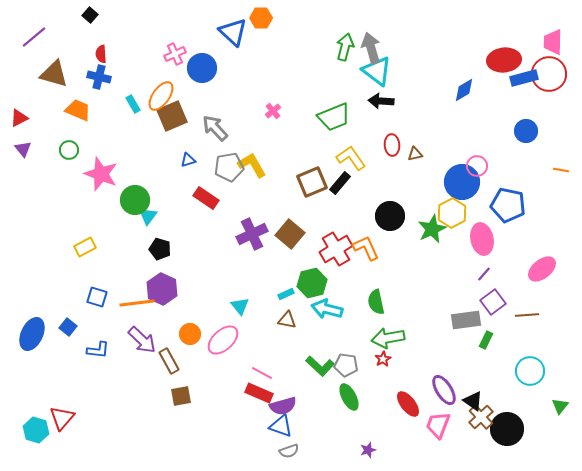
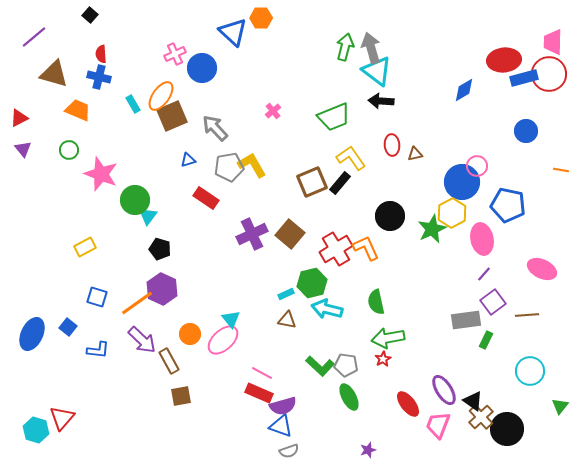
pink ellipse at (542, 269): rotated 64 degrees clockwise
orange line at (137, 303): rotated 28 degrees counterclockwise
cyan triangle at (240, 306): moved 9 px left, 13 px down
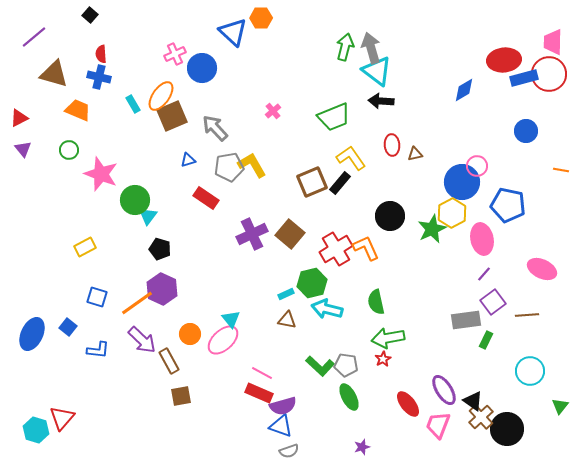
purple star at (368, 450): moved 6 px left, 3 px up
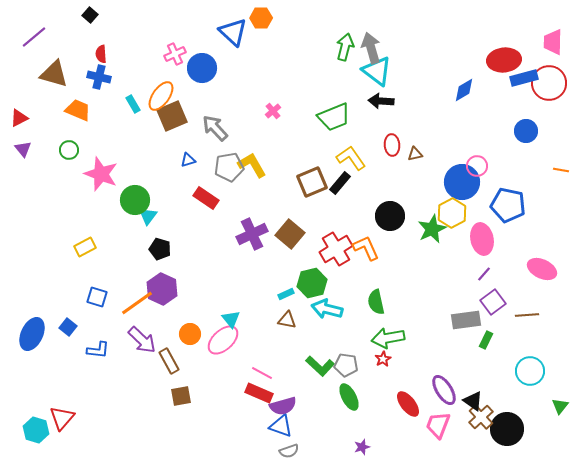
red circle at (549, 74): moved 9 px down
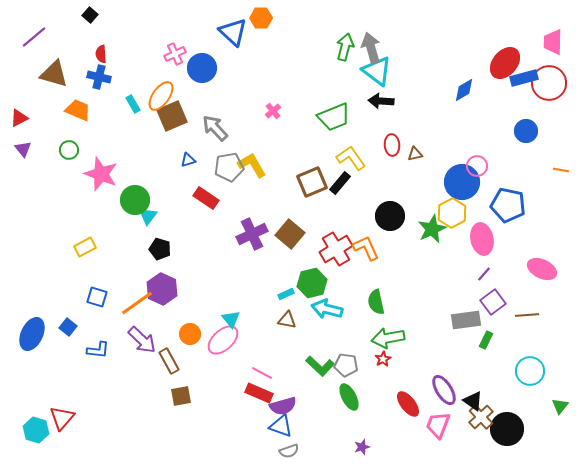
red ellipse at (504, 60): moved 1 px right, 3 px down; rotated 44 degrees counterclockwise
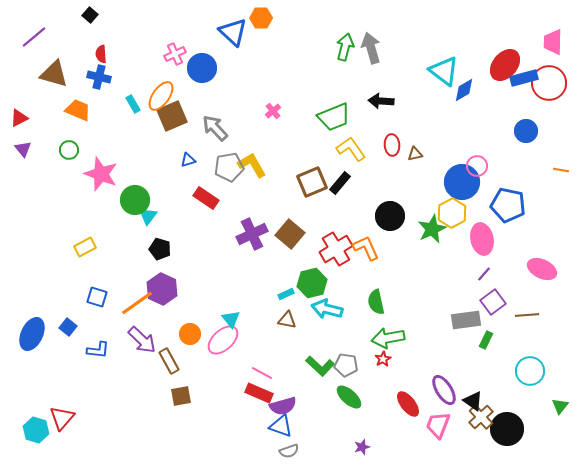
red ellipse at (505, 63): moved 2 px down
cyan triangle at (377, 71): moved 67 px right
yellow L-shape at (351, 158): moved 9 px up
green ellipse at (349, 397): rotated 20 degrees counterclockwise
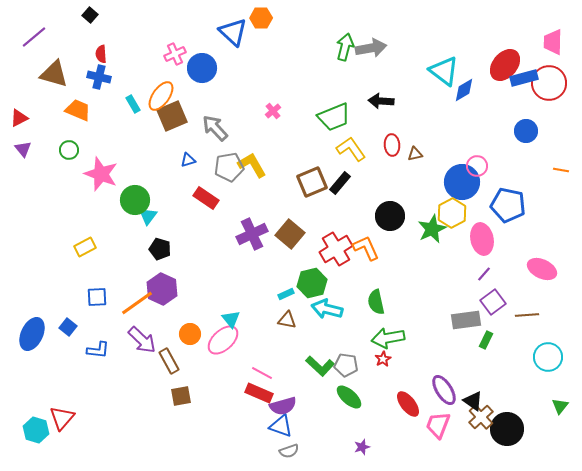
gray arrow at (371, 48): rotated 96 degrees clockwise
blue square at (97, 297): rotated 20 degrees counterclockwise
cyan circle at (530, 371): moved 18 px right, 14 px up
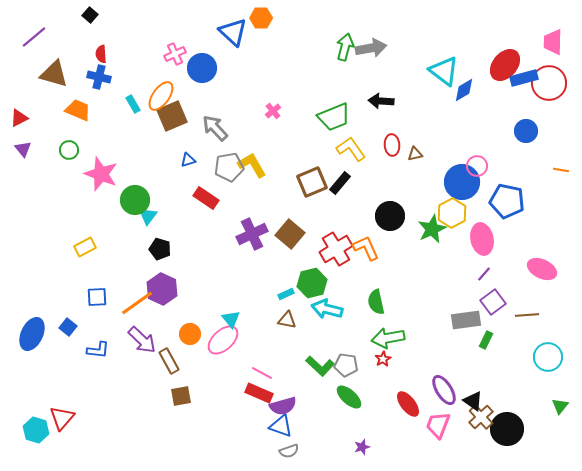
blue pentagon at (508, 205): moved 1 px left, 4 px up
